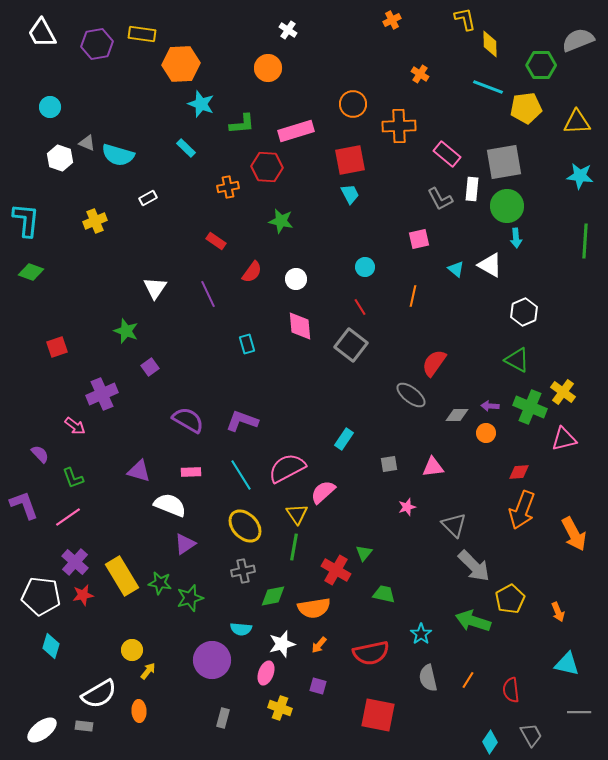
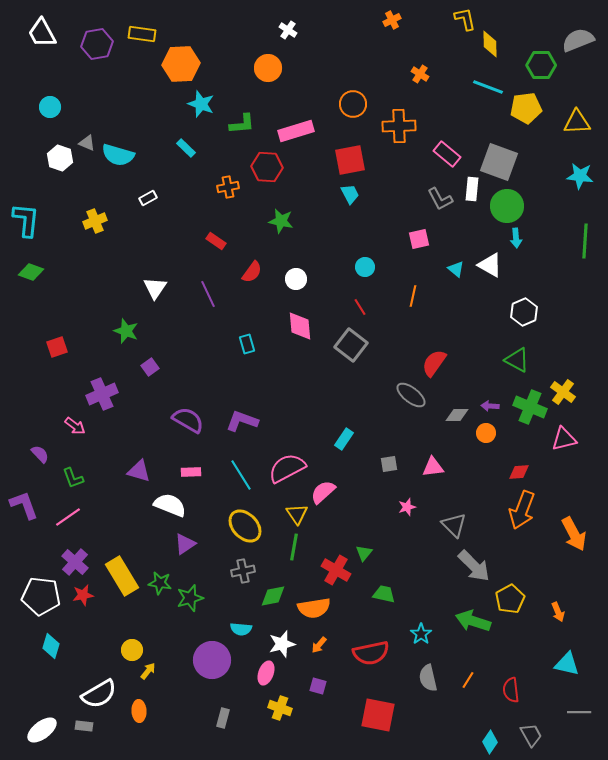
gray square at (504, 162): moved 5 px left; rotated 30 degrees clockwise
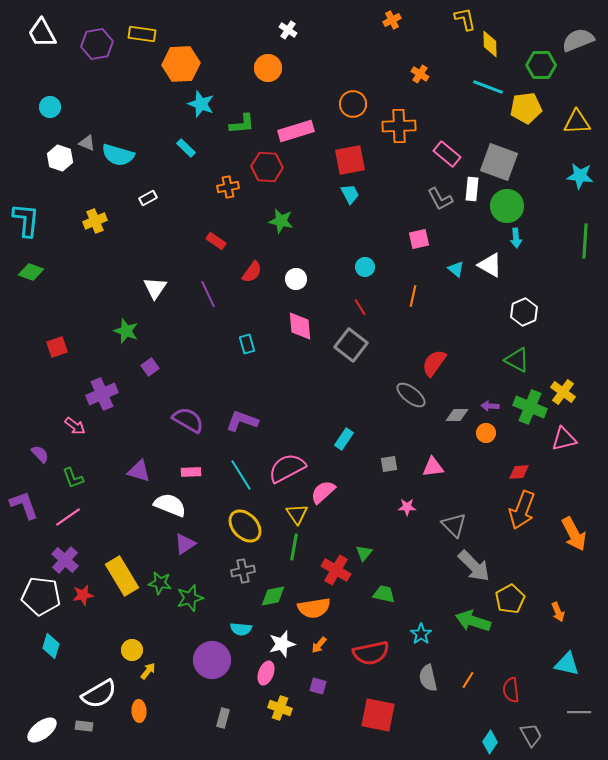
pink star at (407, 507): rotated 18 degrees clockwise
purple cross at (75, 562): moved 10 px left, 2 px up
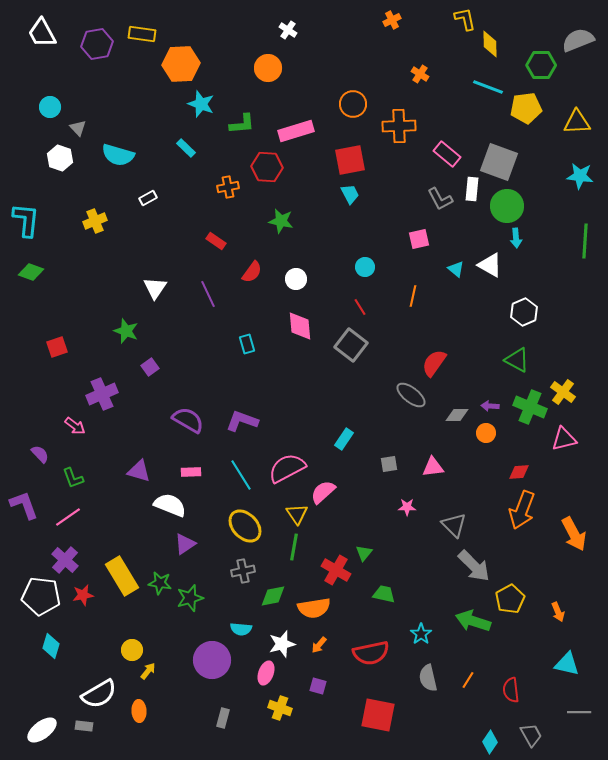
gray triangle at (87, 143): moved 9 px left, 15 px up; rotated 24 degrees clockwise
